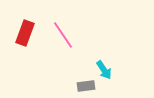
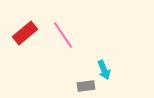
red rectangle: rotated 30 degrees clockwise
cyan arrow: rotated 12 degrees clockwise
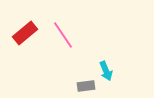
cyan arrow: moved 2 px right, 1 px down
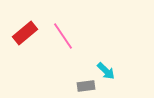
pink line: moved 1 px down
cyan arrow: rotated 24 degrees counterclockwise
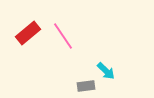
red rectangle: moved 3 px right
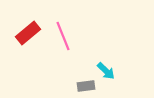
pink line: rotated 12 degrees clockwise
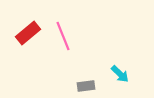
cyan arrow: moved 14 px right, 3 px down
